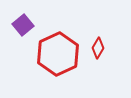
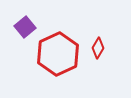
purple square: moved 2 px right, 2 px down
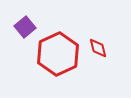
red diamond: rotated 45 degrees counterclockwise
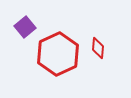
red diamond: rotated 20 degrees clockwise
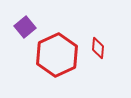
red hexagon: moved 1 px left, 1 px down
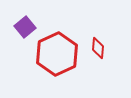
red hexagon: moved 1 px up
